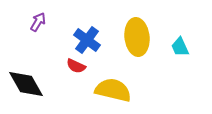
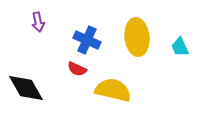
purple arrow: rotated 138 degrees clockwise
blue cross: rotated 12 degrees counterclockwise
red semicircle: moved 1 px right, 3 px down
black diamond: moved 4 px down
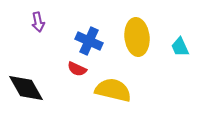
blue cross: moved 2 px right, 1 px down
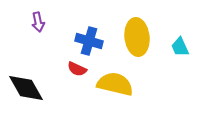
blue cross: rotated 8 degrees counterclockwise
yellow semicircle: moved 2 px right, 6 px up
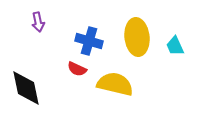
cyan trapezoid: moved 5 px left, 1 px up
black diamond: rotated 18 degrees clockwise
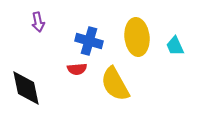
red semicircle: rotated 30 degrees counterclockwise
yellow semicircle: rotated 132 degrees counterclockwise
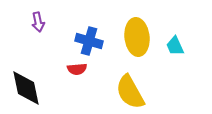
yellow semicircle: moved 15 px right, 8 px down
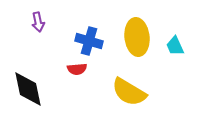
black diamond: moved 2 px right, 1 px down
yellow semicircle: moved 1 px left; rotated 30 degrees counterclockwise
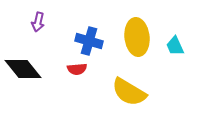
purple arrow: rotated 24 degrees clockwise
black diamond: moved 5 px left, 20 px up; rotated 27 degrees counterclockwise
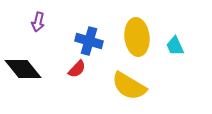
red semicircle: rotated 42 degrees counterclockwise
yellow semicircle: moved 6 px up
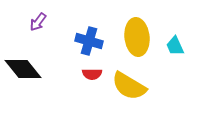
purple arrow: rotated 24 degrees clockwise
red semicircle: moved 15 px right, 5 px down; rotated 48 degrees clockwise
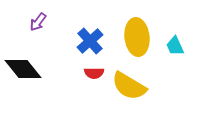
blue cross: moved 1 px right; rotated 32 degrees clockwise
red semicircle: moved 2 px right, 1 px up
